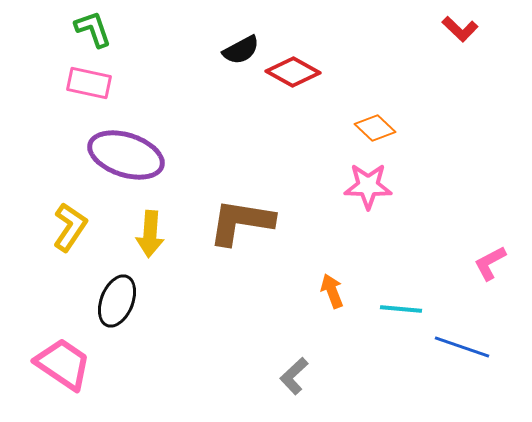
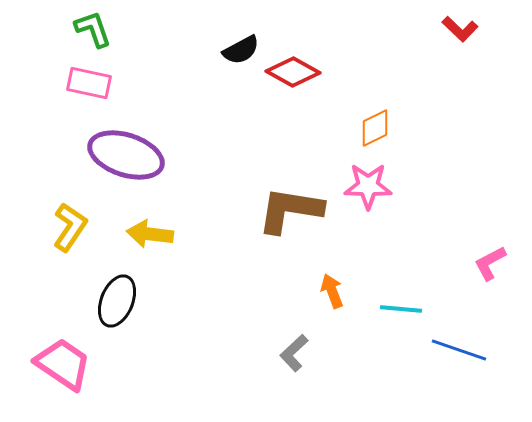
orange diamond: rotated 69 degrees counterclockwise
brown L-shape: moved 49 px right, 12 px up
yellow arrow: rotated 93 degrees clockwise
blue line: moved 3 px left, 3 px down
gray L-shape: moved 23 px up
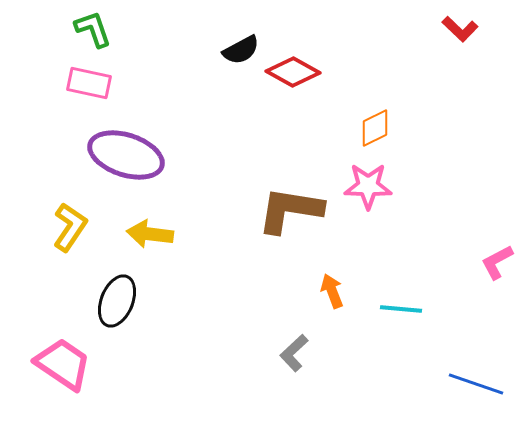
pink L-shape: moved 7 px right, 1 px up
blue line: moved 17 px right, 34 px down
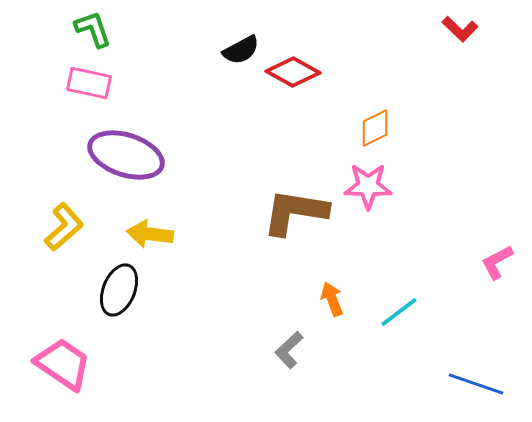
brown L-shape: moved 5 px right, 2 px down
yellow L-shape: moved 6 px left; rotated 15 degrees clockwise
orange arrow: moved 8 px down
black ellipse: moved 2 px right, 11 px up
cyan line: moved 2 px left, 3 px down; rotated 42 degrees counterclockwise
gray L-shape: moved 5 px left, 3 px up
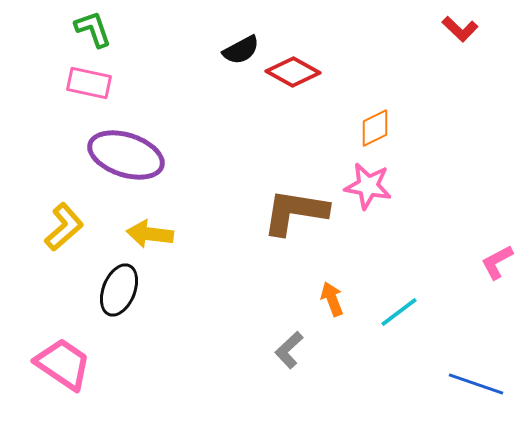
pink star: rotated 9 degrees clockwise
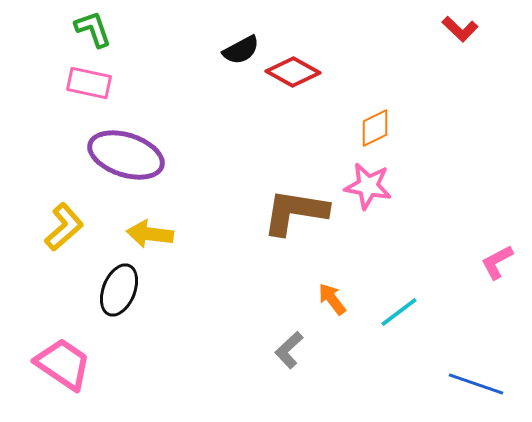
orange arrow: rotated 16 degrees counterclockwise
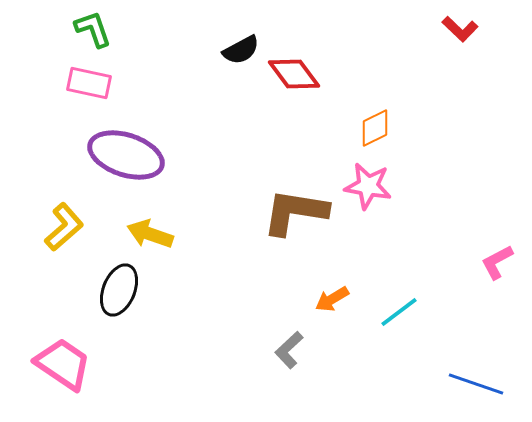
red diamond: moved 1 px right, 2 px down; rotated 24 degrees clockwise
yellow arrow: rotated 12 degrees clockwise
orange arrow: rotated 84 degrees counterclockwise
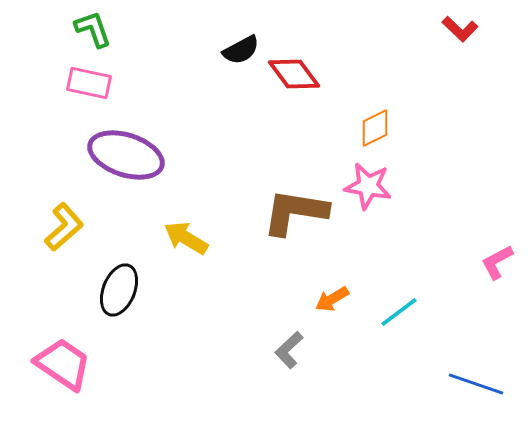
yellow arrow: moved 36 px right, 4 px down; rotated 12 degrees clockwise
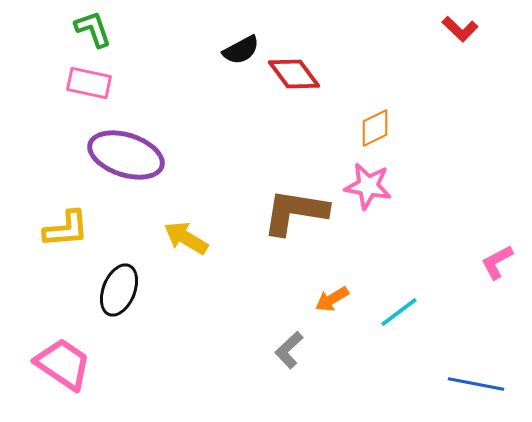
yellow L-shape: moved 2 px right, 2 px down; rotated 36 degrees clockwise
blue line: rotated 8 degrees counterclockwise
